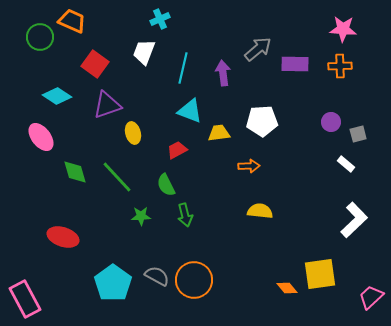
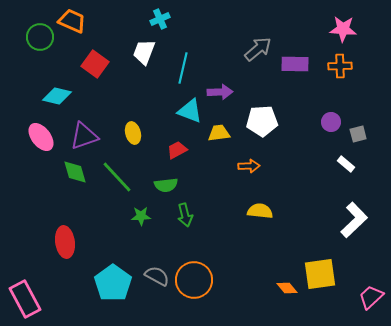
purple arrow: moved 3 px left, 19 px down; rotated 95 degrees clockwise
cyan diamond: rotated 20 degrees counterclockwise
purple triangle: moved 23 px left, 31 px down
green semicircle: rotated 70 degrees counterclockwise
red ellipse: moved 2 px right, 5 px down; rotated 64 degrees clockwise
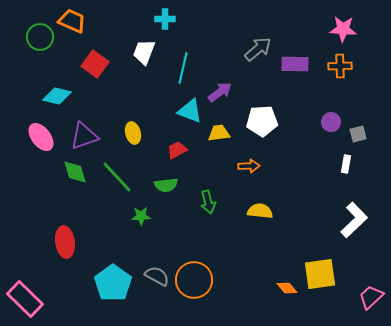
cyan cross: moved 5 px right; rotated 24 degrees clockwise
purple arrow: rotated 35 degrees counterclockwise
white rectangle: rotated 60 degrees clockwise
green arrow: moved 23 px right, 13 px up
pink rectangle: rotated 18 degrees counterclockwise
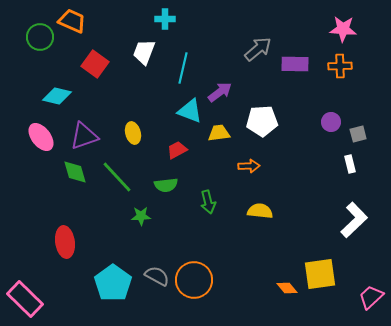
white rectangle: moved 4 px right; rotated 24 degrees counterclockwise
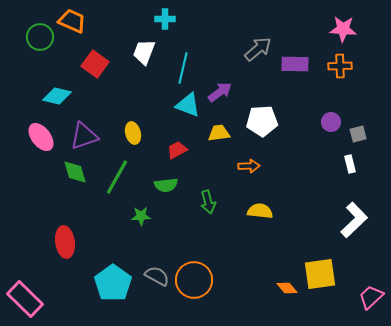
cyan triangle: moved 2 px left, 6 px up
green line: rotated 72 degrees clockwise
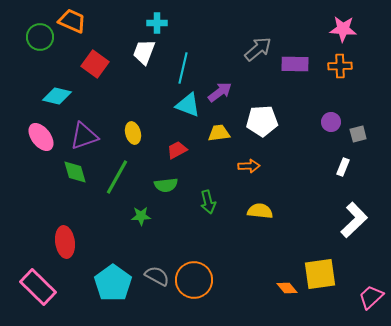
cyan cross: moved 8 px left, 4 px down
white rectangle: moved 7 px left, 3 px down; rotated 36 degrees clockwise
pink rectangle: moved 13 px right, 12 px up
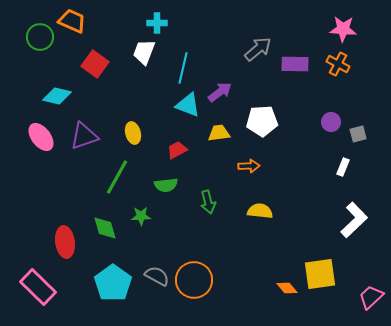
orange cross: moved 2 px left, 2 px up; rotated 30 degrees clockwise
green diamond: moved 30 px right, 56 px down
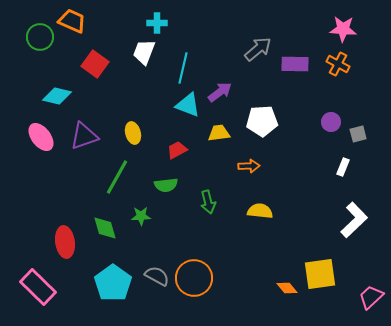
orange circle: moved 2 px up
